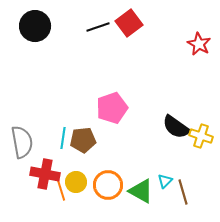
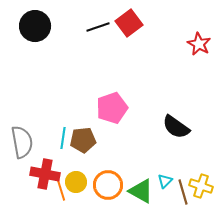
yellow cross: moved 50 px down
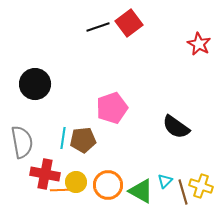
black circle: moved 58 px down
orange line: rotated 75 degrees counterclockwise
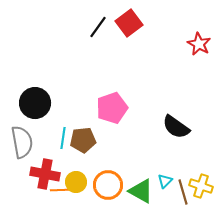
black line: rotated 35 degrees counterclockwise
black circle: moved 19 px down
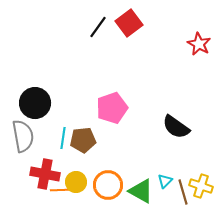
gray semicircle: moved 1 px right, 6 px up
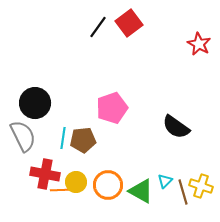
gray semicircle: rotated 16 degrees counterclockwise
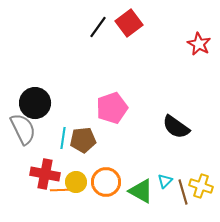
gray semicircle: moved 7 px up
orange circle: moved 2 px left, 3 px up
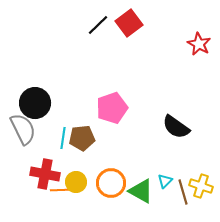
black line: moved 2 px up; rotated 10 degrees clockwise
brown pentagon: moved 1 px left, 2 px up
orange circle: moved 5 px right, 1 px down
